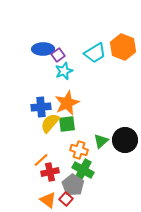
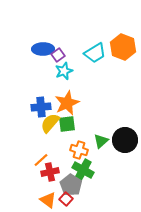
gray pentagon: moved 2 px left
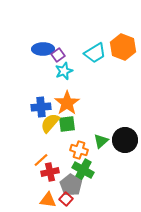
orange star: rotated 10 degrees counterclockwise
orange triangle: rotated 30 degrees counterclockwise
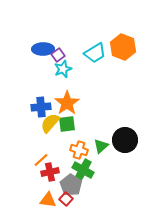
cyan star: moved 1 px left, 2 px up
green triangle: moved 5 px down
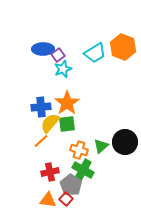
black circle: moved 2 px down
orange line: moved 19 px up
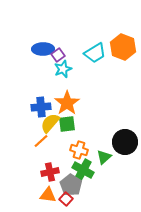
green triangle: moved 3 px right, 11 px down
orange triangle: moved 5 px up
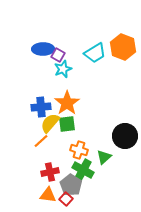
purple square: rotated 24 degrees counterclockwise
black circle: moved 6 px up
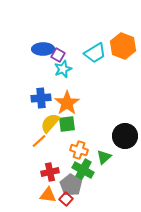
orange hexagon: moved 1 px up
blue cross: moved 9 px up
orange line: moved 2 px left
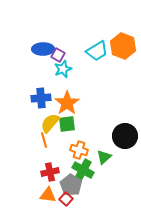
cyan trapezoid: moved 2 px right, 2 px up
orange line: moved 5 px right, 1 px up; rotated 63 degrees counterclockwise
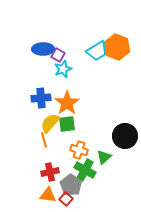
orange hexagon: moved 6 px left, 1 px down
green cross: moved 2 px right
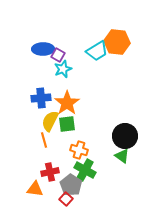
orange hexagon: moved 5 px up; rotated 15 degrees counterclockwise
yellow semicircle: moved 2 px up; rotated 15 degrees counterclockwise
green triangle: moved 18 px right, 1 px up; rotated 42 degrees counterclockwise
orange triangle: moved 13 px left, 6 px up
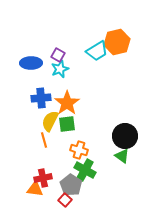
orange hexagon: rotated 20 degrees counterclockwise
blue ellipse: moved 12 px left, 14 px down
cyan star: moved 3 px left
red cross: moved 7 px left, 6 px down
red square: moved 1 px left, 1 px down
